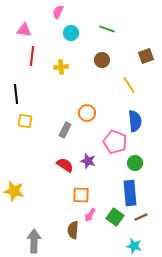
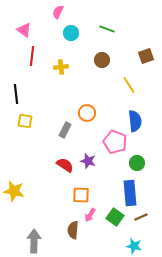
pink triangle: rotated 28 degrees clockwise
green circle: moved 2 px right
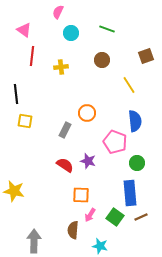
cyan star: moved 34 px left
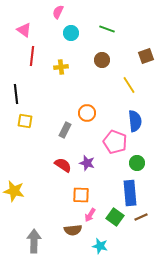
purple star: moved 1 px left, 2 px down
red semicircle: moved 2 px left
brown semicircle: rotated 102 degrees counterclockwise
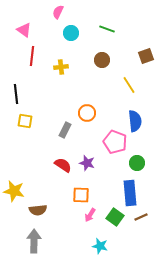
brown semicircle: moved 35 px left, 20 px up
